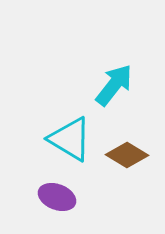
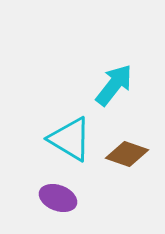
brown diamond: moved 1 px up; rotated 12 degrees counterclockwise
purple ellipse: moved 1 px right, 1 px down
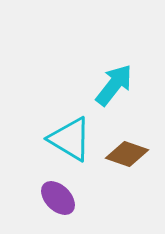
purple ellipse: rotated 24 degrees clockwise
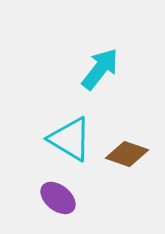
cyan arrow: moved 14 px left, 16 px up
purple ellipse: rotated 6 degrees counterclockwise
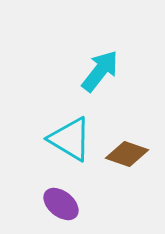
cyan arrow: moved 2 px down
purple ellipse: moved 3 px right, 6 px down
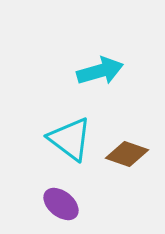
cyan arrow: rotated 36 degrees clockwise
cyan triangle: rotated 6 degrees clockwise
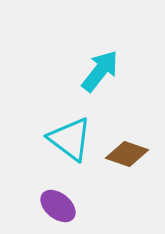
cyan arrow: rotated 36 degrees counterclockwise
purple ellipse: moved 3 px left, 2 px down
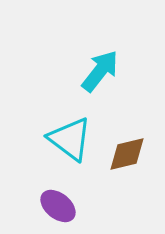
brown diamond: rotated 33 degrees counterclockwise
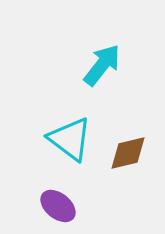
cyan arrow: moved 2 px right, 6 px up
brown diamond: moved 1 px right, 1 px up
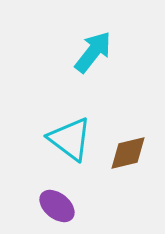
cyan arrow: moved 9 px left, 13 px up
purple ellipse: moved 1 px left
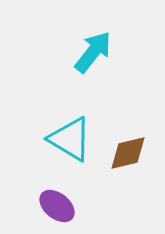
cyan triangle: rotated 6 degrees counterclockwise
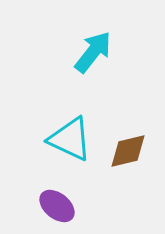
cyan triangle: rotated 6 degrees counterclockwise
brown diamond: moved 2 px up
